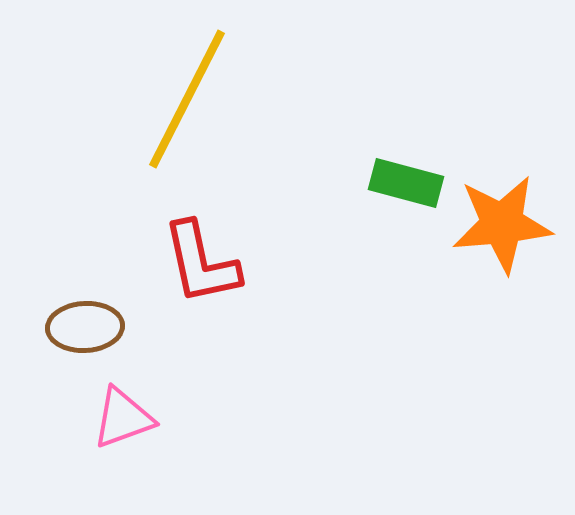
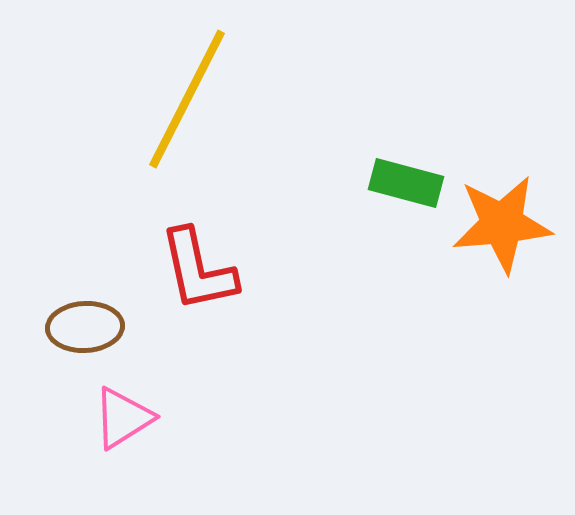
red L-shape: moved 3 px left, 7 px down
pink triangle: rotated 12 degrees counterclockwise
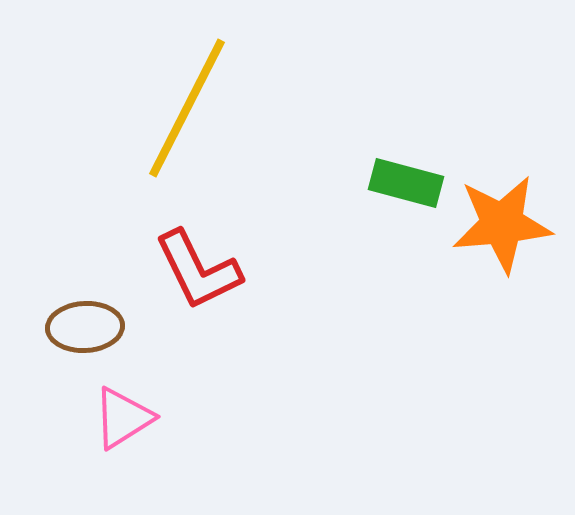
yellow line: moved 9 px down
red L-shape: rotated 14 degrees counterclockwise
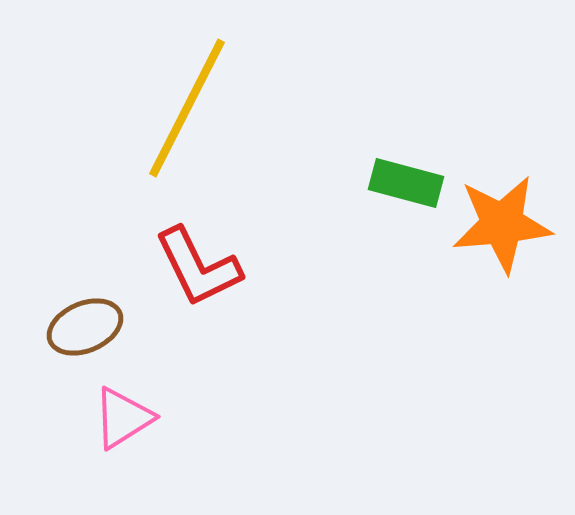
red L-shape: moved 3 px up
brown ellipse: rotated 20 degrees counterclockwise
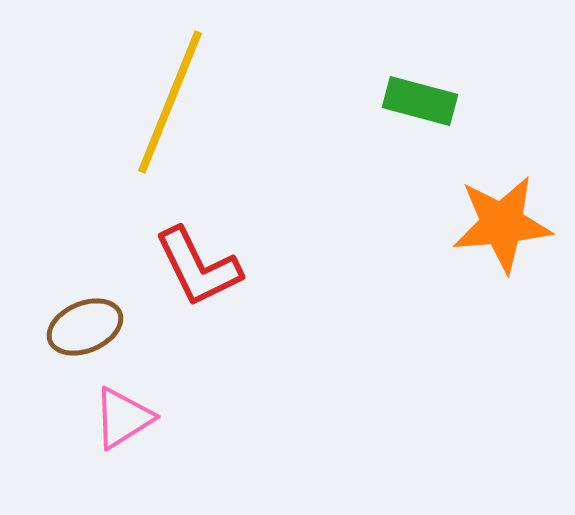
yellow line: moved 17 px left, 6 px up; rotated 5 degrees counterclockwise
green rectangle: moved 14 px right, 82 px up
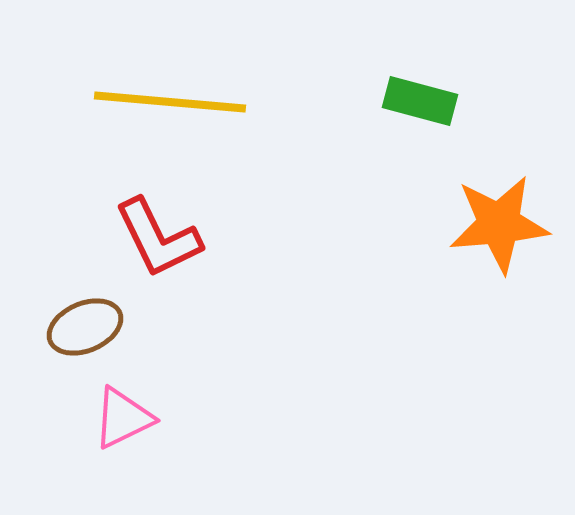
yellow line: rotated 73 degrees clockwise
orange star: moved 3 px left
red L-shape: moved 40 px left, 29 px up
pink triangle: rotated 6 degrees clockwise
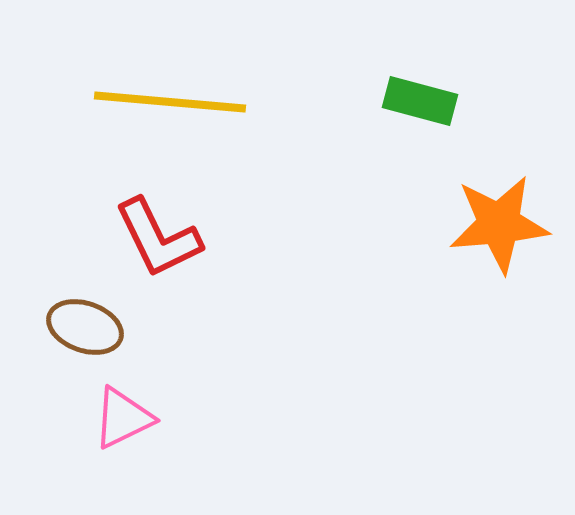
brown ellipse: rotated 42 degrees clockwise
